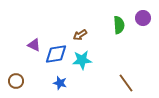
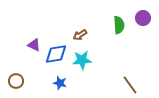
brown line: moved 4 px right, 2 px down
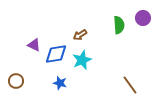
cyan star: rotated 18 degrees counterclockwise
